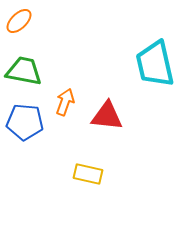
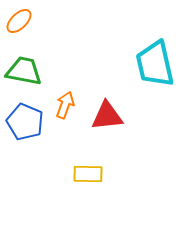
orange arrow: moved 3 px down
red triangle: rotated 12 degrees counterclockwise
blue pentagon: rotated 18 degrees clockwise
yellow rectangle: rotated 12 degrees counterclockwise
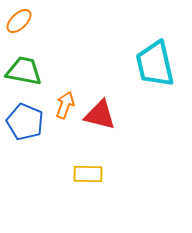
red triangle: moved 7 px left, 1 px up; rotated 20 degrees clockwise
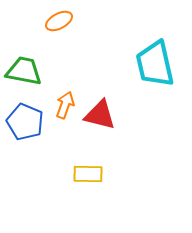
orange ellipse: moved 40 px right; rotated 16 degrees clockwise
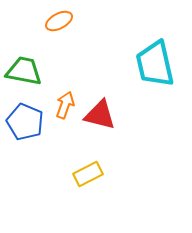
yellow rectangle: rotated 28 degrees counterclockwise
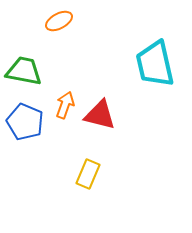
yellow rectangle: rotated 40 degrees counterclockwise
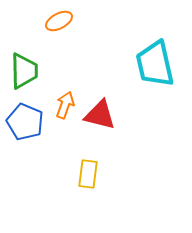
green trapezoid: rotated 78 degrees clockwise
yellow rectangle: rotated 16 degrees counterclockwise
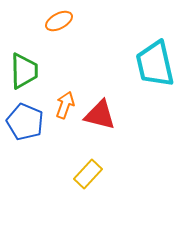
yellow rectangle: rotated 36 degrees clockwise
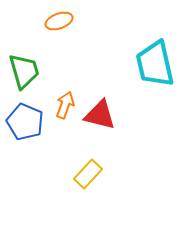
orange ellipse: rotated 8 degrees clockwise
green trapezoid: rotated 15 degrees counterclockwise
